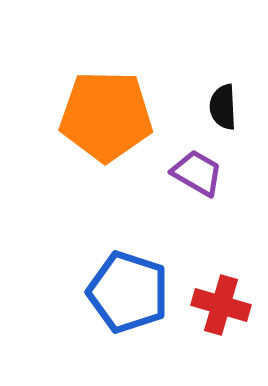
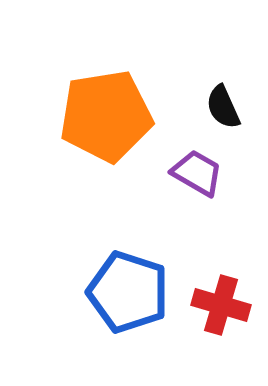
black semicircle: rotated 21 degrees counterclockwise
orange pentagon: rotated 10 degrees counterclockwise
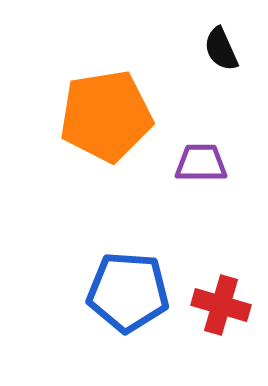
black semicircle: moved 2 px left, 58 px up
purple trapezoid: moved 4 px right, 10 px up; rotated 30 degrees counterclockwise
blue pentagon: rotated 14 degrees counterclockwise
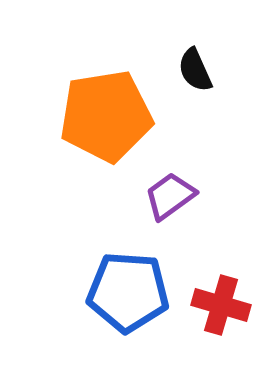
black semicircle: moved 26 px left, 21 px down
purple trapezoid: moved 31 px left, 33 px down; rotated 36 degrees counterclockwise
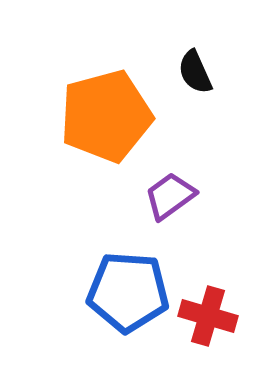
black semicircle: moved 2 px down
orange pentagon: rotated 6 degrees counterclockwise
red cross: moved 13 px left, 11 px down
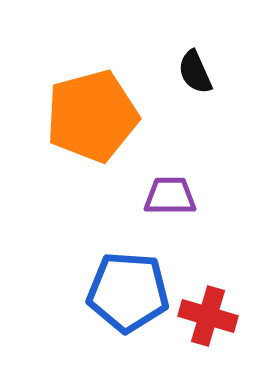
orange pentagon: moved 14 px left
purple trapezoid: rotated 36 degrees clockwise
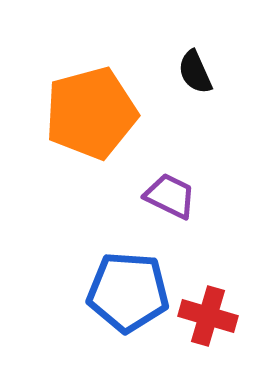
orange pentagon: moved 1 px left, 3 px up
purple trapezoid: rotated 26 degrees clockwise
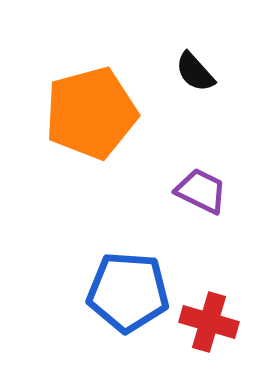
black semicircle: rotated 18 degrees counterclockwise
purple trapezoid: moved 31 px right, 5 px up
red cross: moved 1 px right, 6 px down
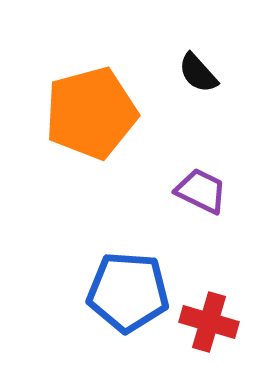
black semicircle: moved 3 px right, 1 px down
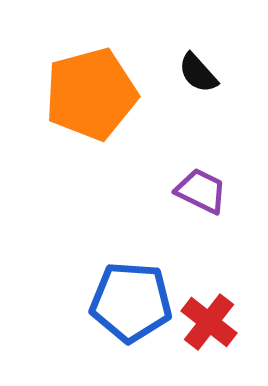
orange pentagon: moved 19 px up
blue pentagon: moved 3 px right, 10 px down
red cross: rotated 22 degrees clockwise
